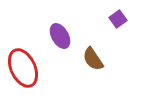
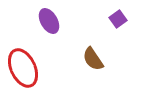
purple ellipse: moved 11 px left, 15 px up
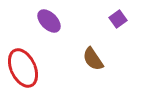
purple ellipse: rotated 15 degrees counterclockwise
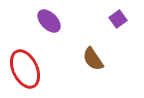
red ellipse: moved 2 px right, 1 px down
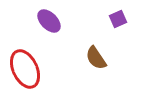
purple square: rotated 12 degrees clockwise
brown semicircle: moved 3 px right, 1 px up
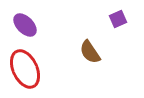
purple ellipse: moved 24 px left, 4 px down
brown semicircle: moved 6 px left, 6 px up
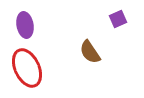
purple ellipse: rotated 35 degrees clockwise
red ellipse: moved 2 px right, 1 px up
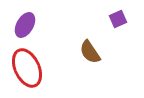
purple ellipse: rotated 40 degrees clockwise
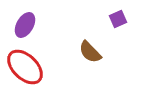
brown semicircle: rotated 10 degrees counterclockwise
red ellipse: moved 2 px left, 1 px up; rotated 21 degrees counterclockwise
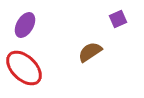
brown semicircle: rotated 100 degrees clockwise
red ellipse: moved 1 px left, 1 px down
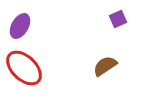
purple ellipse: moved 5 px left, 1 px down
brown semicircle: moved 15 px right, 14 px down
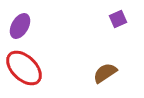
brown semicircle: moved 7 px down
